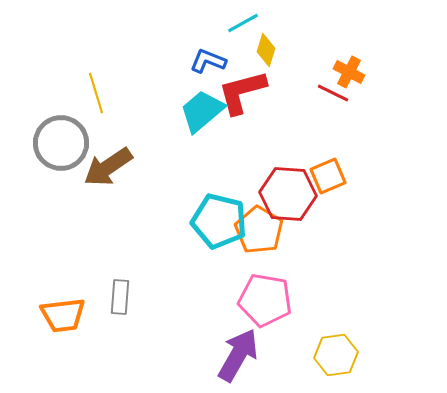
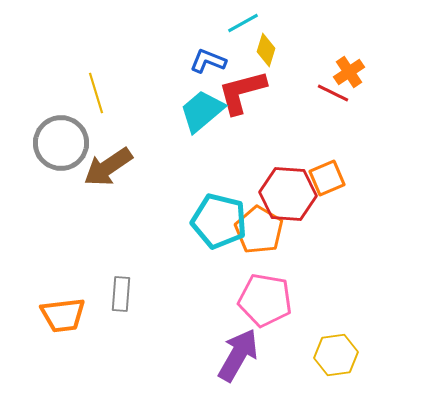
orange cross: rotated 28 degrees clockwise
orange square: moved 1 px left, 2 px down
gray rectangle: moved 1 px right, 3 px up
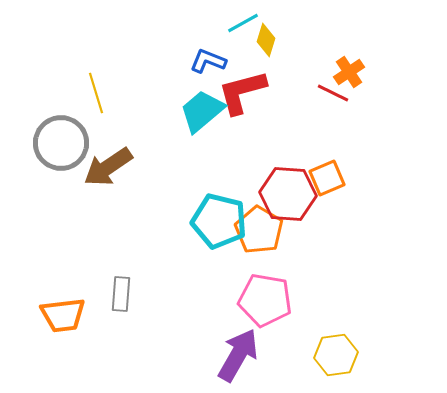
yellow diamond: moved 10 px up
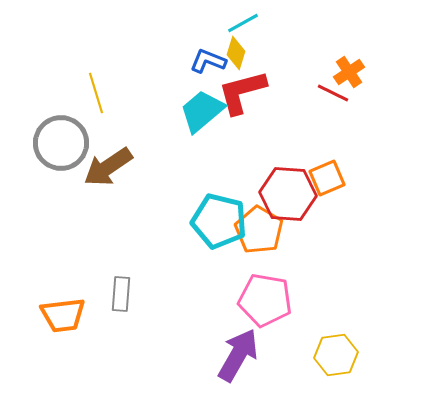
yellow diamond: moved 30 px left, 13 px down
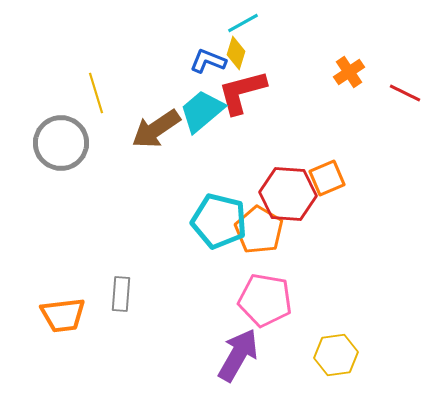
red line: moved 72 px right
brown arrow: moved 48 px right, 38 px up
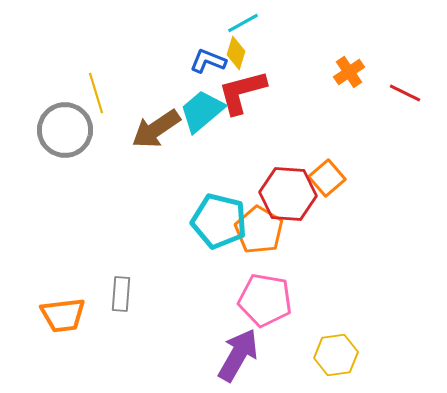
gray circle: moved 4 px right, 13 px up
orange square: rotated 18 degrees counterclockwise
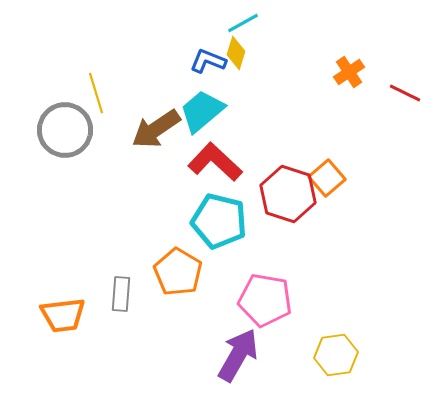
red L-shape: moved 27 px left, 70 px down; rotated 58 degrees clockwise
red hexagon: rotated 14 degrees clockwise
orange pentagon: moved 81 px left, 42 px down
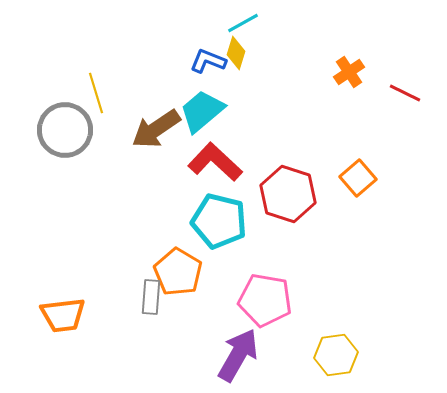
orange square: moved 31 px right
gray rectangle: moved 30 px right, 3 px down
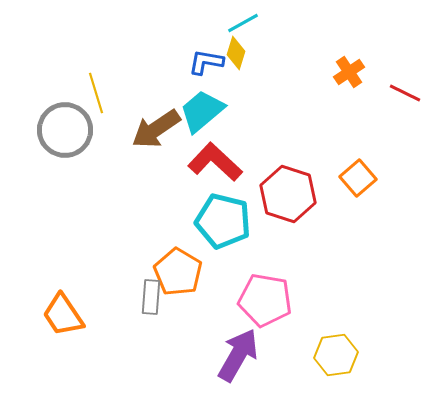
blue L-shape: moved 2 px left, 1 px down; rotated 12 degrees counterclockwise
cyan pentagon: moved 4 px right
orange trapezoid: rotated 63 degrees clockwise
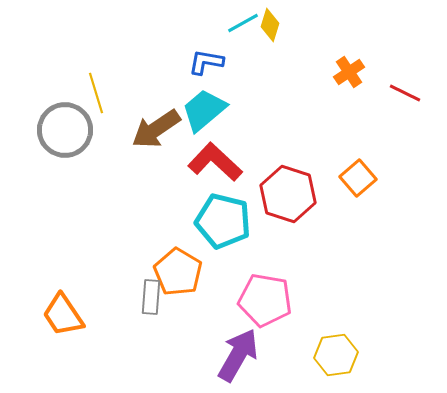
yellow diamond: moved 34 px right, 28 px up
cyan trapezoid: moved 2 px right, 1 px up
